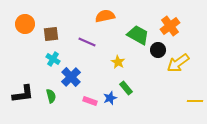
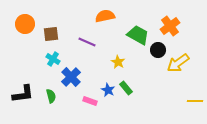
blue star: moved 2 px left, 8 px up; rotated 24 degrees counterclockwise
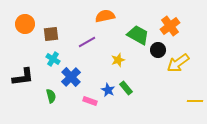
purple line: rotated 54 degrees counterclockwise
yellow star: moved 2 px up; rotated 24 degrees clockwise
black L-shape: moved 17 px up
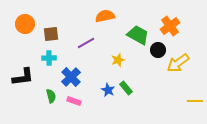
purple line: moved 1 px left, 1 px down
cyan cross: moved 4 px left, 1 px up; rotated 32 degrees counterclockwise
pink rectangle: moved 16 px left
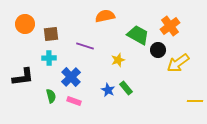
purple line: moved 1 px left, 3 px down; rotated 48 degrees clockwise
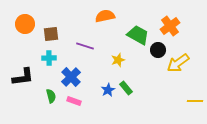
blue star: rotated 16 degrees clockwise
